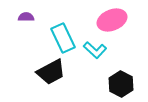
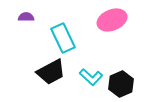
cyan L-shape: moved 4 px left, 27 px down
black hexagon: rotated 10 degrees clockwise
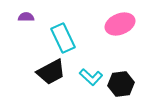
pink ellipse: moved 8 px right, 4 px down
black hexagon: rotated 15 degrees clockwise
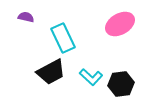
purple semicircle: rotated 14 degrees clockwise
pink ellipse: rotated 8 degrees counterclockwise
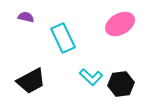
black trapezoid: moved 20 px left, 9 px down
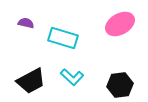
purple semicircle: moved 6 px down
cyan rectangle: rotated 48 degrees counterclockwise
cyan L-shape: moved 19 px left
black hexagon: moved 1 px left, 1 px down
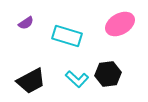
purple semicircle: rotated 133 degrees clockwise
cyan rectangle: moved 4 px right, 2 px up
cyan L-shape: moved 5 px right, 2 px down
black hexagon: moved 12 px left, 11 px up
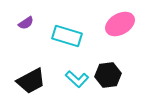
black hexagon: moved 1 px down
